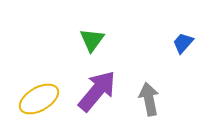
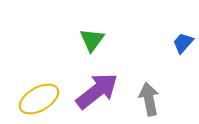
purple arrow: rotated 12 degrees clockwise
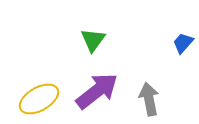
green triangle: moved 1 px right
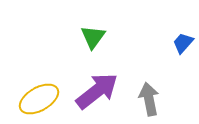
green triangle: moved 3 px up
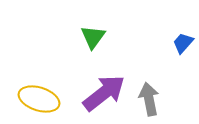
purple arrow: moved 7 px right, 2 px down
yellow ellipse: rotated 48 degrees clockwise
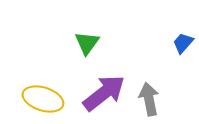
green triangle: moved 6 px left, 6 px down
yellow ellipse: moved 4 px right
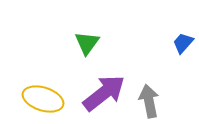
gray arrow: moved 2 px down
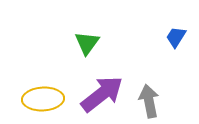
blue trapezoid: moved 7 px left, 6 px up; rotated 10 degrees counterclockwise
purple arrow: moved 2 px left, 1 px down
yellow ellipse: rotated 21 degrees counterclockwise
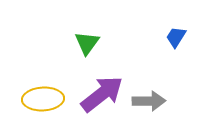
gray arrow: rotated 100 degrees clockwise
